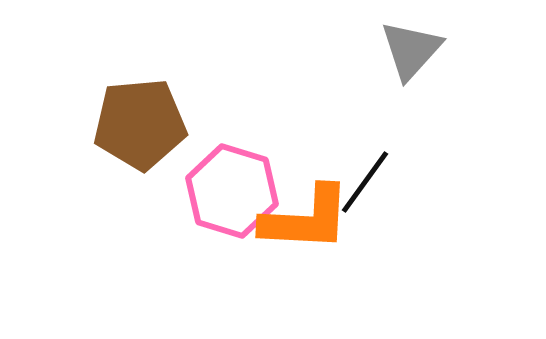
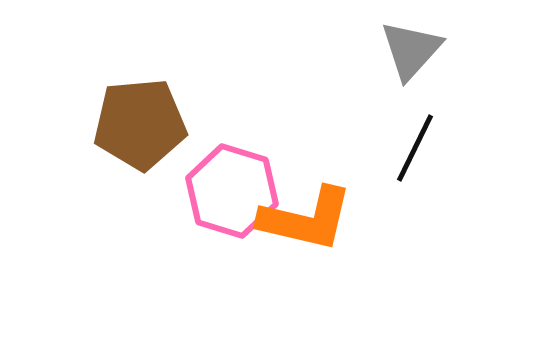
black line: moved 50 px right, 34 px up; rotated 10 degrees counterclockwise
orange L-shape: rotated 10 degrees clockwise
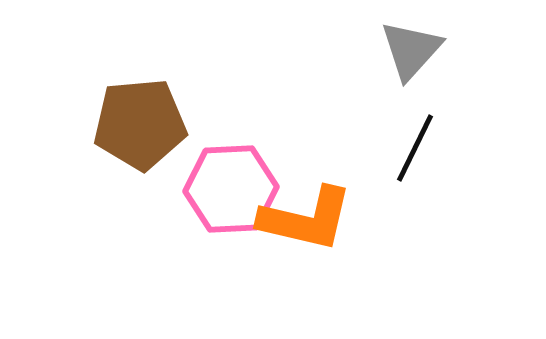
pink hexagon: moved 1 px left, 2 px up; rotated 20 degrees counterclockwise
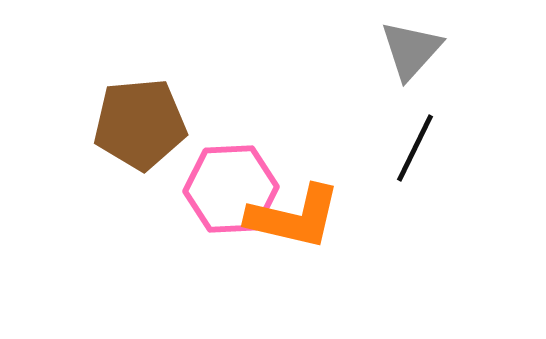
orange L-shape: moved 12 px left, 2 px up
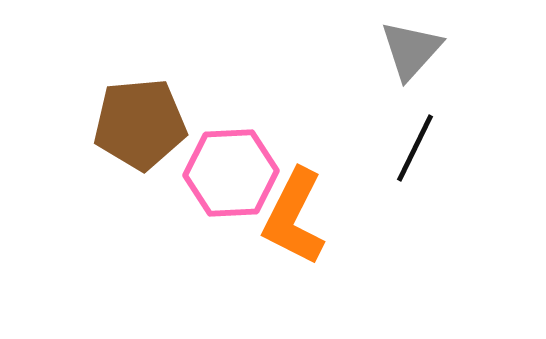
pink hexagon: moved 16 px up
orange L-shape: rotated 104 degrees clockwise
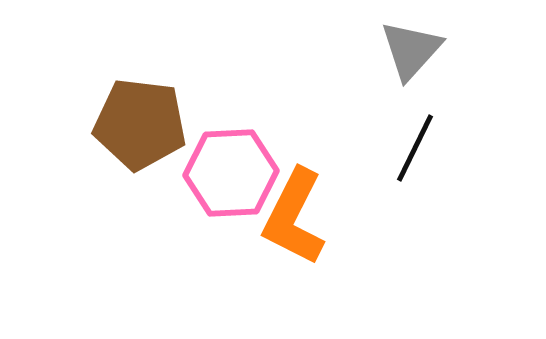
brown pentagon: rotated 12 degrees clockwise
